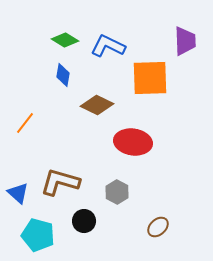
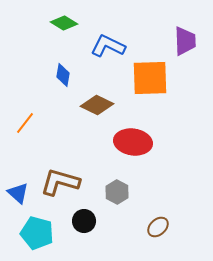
green diamond: moved 1 px left, 17 px up
cyan pentagon: moved 1 px left, 2 px up
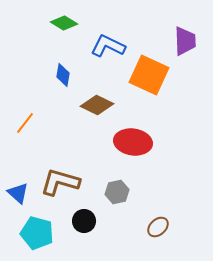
orange square: moved 1 px left, 3 px up; rotated 27 degrees clockwise
gray hexagon: rotated 20 degrees clockwise
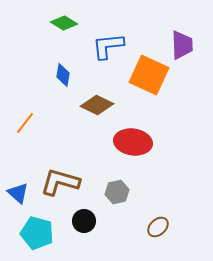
purple trapezoid: moved 3 px left, 4 px down
blue L-shape: rotated 32 degrees counterclockwise
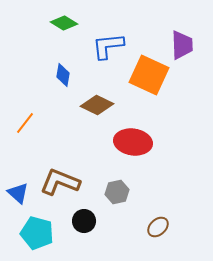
brown L-shape: rotated 6 degrees clockwise
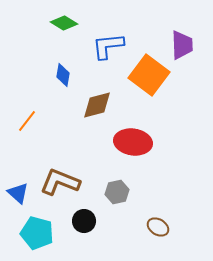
orange square: rotated 12 degrees clockwise
brown diamond: rotated 40 degrees counterclockwise
orange line: moved 2 px right, 2 px up
brown ellipse: rotated 75 degrees clockwise
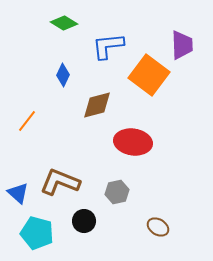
blue diamond: rotated 15 degrees clockwise
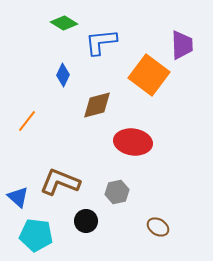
blue L-shape: moved 7 px left, 4 px up
blue triangle: moved 4 px down
black circle: moved 2 px right
cyan pentagon: moved 1 px left, 2 px down; rotated 8 degrees counterclockwise
